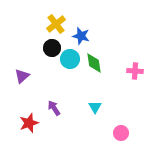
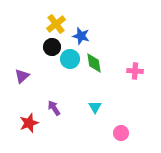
black circle: moved 1 px up
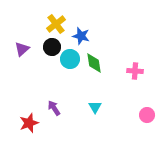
purple triangle: moved 27 px up
pink circle: moved 26 px right, 18 px up
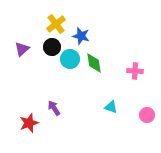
cyan triangle: moved 16 px right; rotated 40 degrees counterclockwise
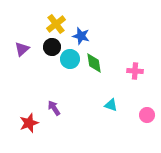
cyan triangle: moved 2 px up
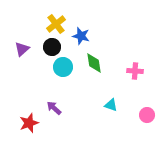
cyan circle: moved 7 px left, 8 px down
purple arrow: rotated 14 degrees counterclockwise
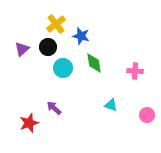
black circle: moved 4 px left
cyan circle: moved 1 px down
